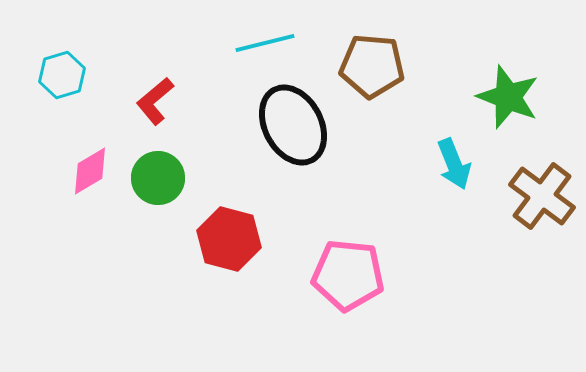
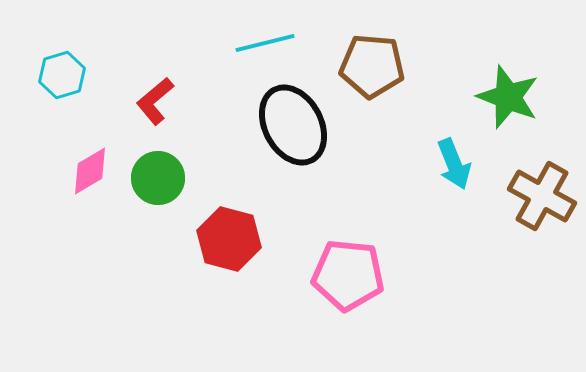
brown cross: rotated 8 degrees counterclockwise
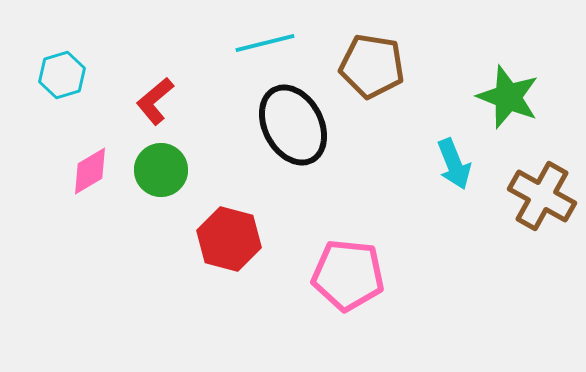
brown pentagon: rotated 4 degrees clockwise
green circle: moved 3 px right, 8 px up
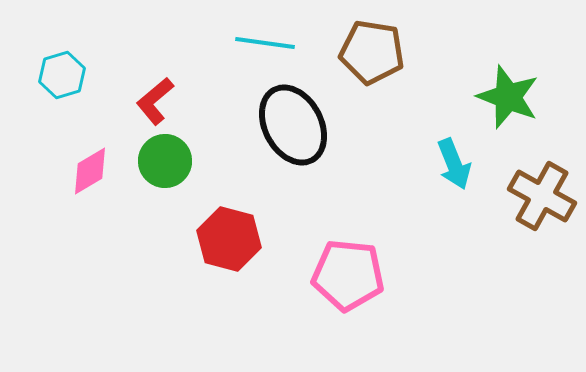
cyan line: rotated 22 degrees clockwise
brown pentagon: moved 14 px up
green circle: moved 4 px right, 9 px up
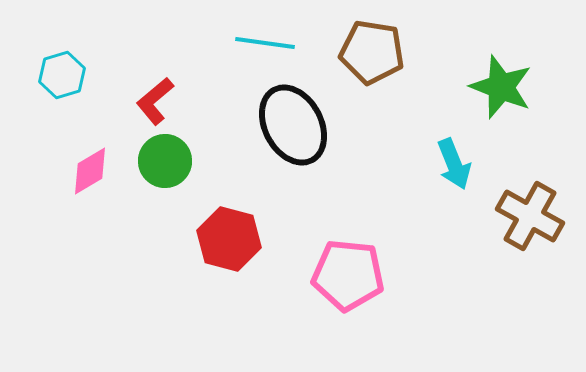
green star: moved 7 px left, 10 px up
brown cross: moved 12 px left, 20 px down
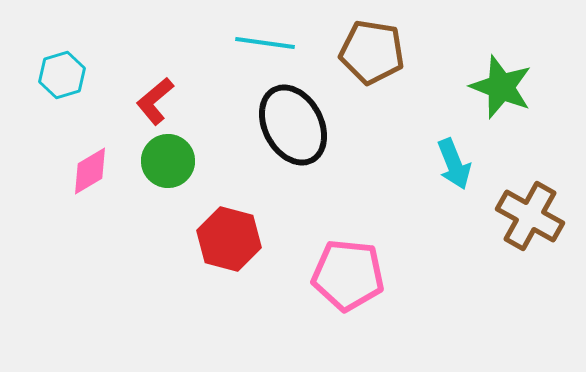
green circle: moved 3 px right
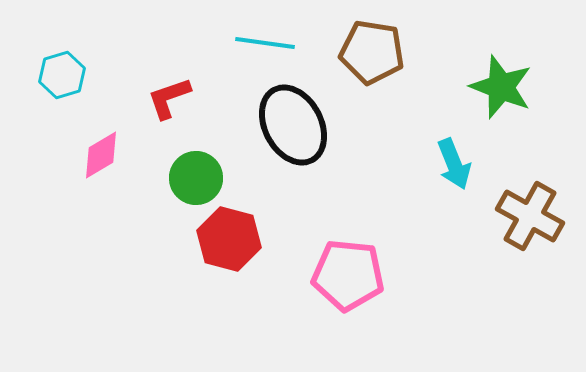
red L-shape: moved 14 px right, 3 px up; rotated 21 degrees clockwise
green circle: moved 28 px right, 17 px down
pink diamond: moved 11 px right, 16 px up
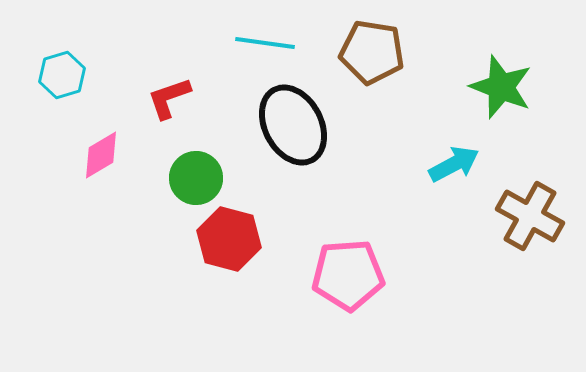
cyan arrow: rotated 96 degrees counterclockwise
pink pentagon: rotated 10 degrees counterclockwise
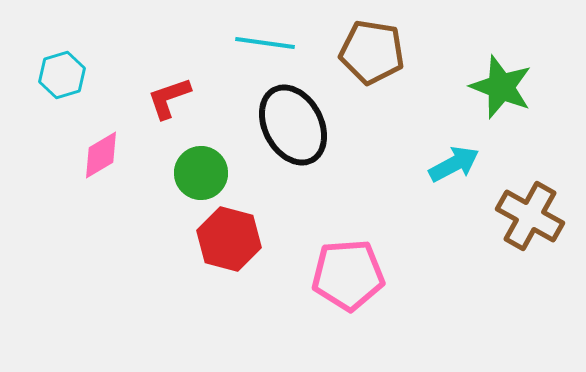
green circle: moved 5 px right, 5 px up
